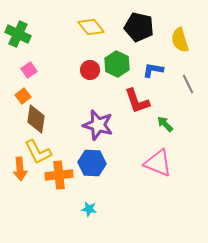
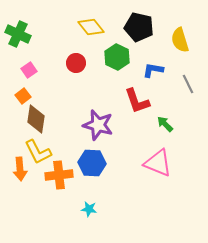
green hexagon: moved 7 px up
red circle: moved 14 px left, 7 px up
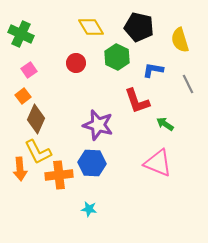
yellow diamond: rotated 8 degrees clockwise
green cross: moved 3 px right
brown diamond: rotated 16 degrees clockwise
green arrow: rotated 12 degrees counterclockwise
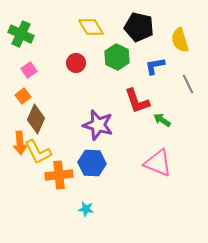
blue L-shape: moved 2 px right, 4 px up; rotated 20 degrees counterclockwise
green arrow: moved 3 px left, 4 px up
orange arrow: moved 26 px up
cyan star: moved 3 px left
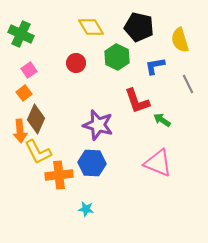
orange square: moved 1 px right, 3 px up
orange arrow: moved 12 px up
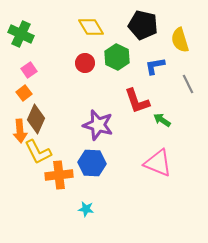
black pentagon: moved 4 px right, 2 px up
red circle: moved 9 px right
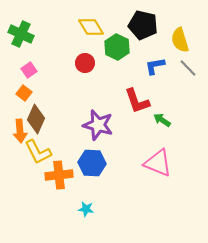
green hexagon: moved 10 px up
gray line: moved 16 px up; rotated 18 degrees counterclockwise
orange square: rotated 14 degrees counterclockwise
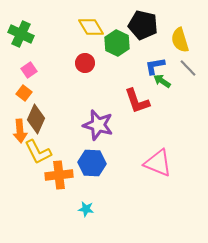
green hexagon: moved 4 px up
green arrow: moved 39 px up
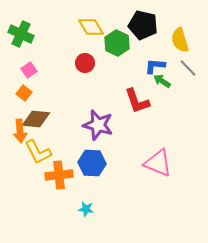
blue L-shape: rotated 15 degrees clockwise
brown diamond: rotated 72 degrees clockwise
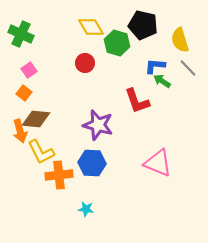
green hexagon: rotated 10 degrees counterclockwise
orange arrow: rotated 10 degrees counterclockwise
yellow L-shape: moved 3 px right
